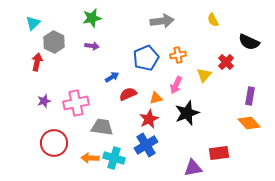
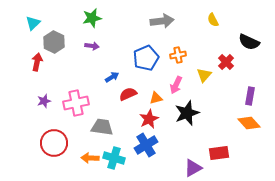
purple triangle: rotated 18 degrees counterclockwise
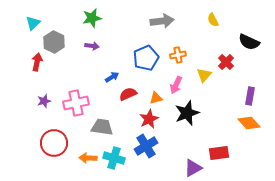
blue cross: moved 1 px down
orange arrow: moved 2 px left
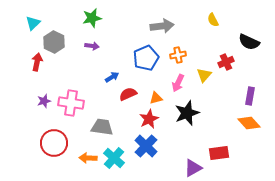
gray arrow: moved 5 px down
red cross: rotated 21 degrees clockwise
pink arrow: moved 2 px right, 2 px up
pink cross: moved 5 px left; rotated 20 degrees clockwise
blue cross: rotated 15 degrees counterclockwise
cyan cross: rotated 25 degrees clockwise
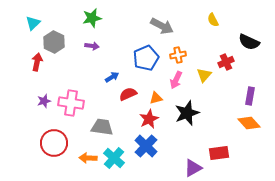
gray arrow: rotated 35 degrees clockwise
pink arrow: moved 2 px left, 3 px up
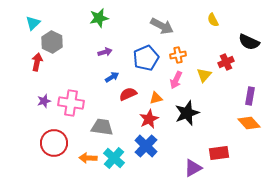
green star: moved 7 px right
gray hexagon: moved 2 px left
purple arrow: moved 13 px right, 6 px down; rotated 24 degrees counterclockwise
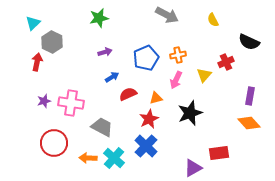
gray arrow: moved 5 px right, 11 px up
black star: moved 3 px right
gray trapezoid: rotated 20 degrees clockwise
